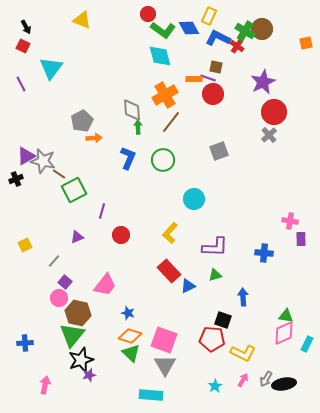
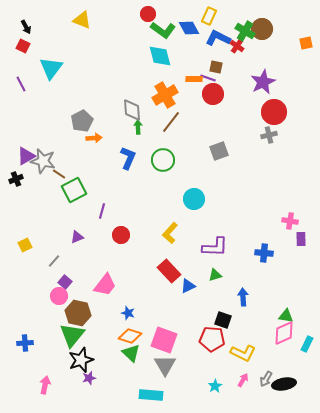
gray cross at (269, 135): rotated 28 degrees clockwise
pink circle at (59, 298): moved 2 px up
purple star at (89, 375): moved 3 px down
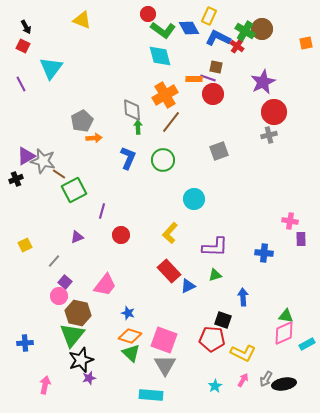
cyan rectangle at (307, 344): rotated 35 degrees clockwise
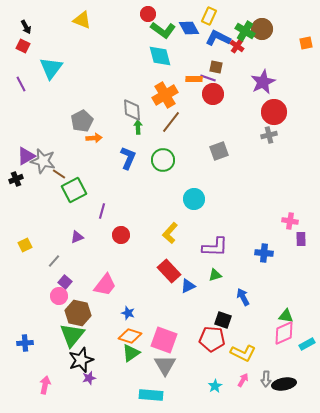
blue arrow at (243, 297): rotated 24 degrees counterclockwise
green triangle at (131, 353): rotated 42 degrees clockwise
gray arrow at (266, 379): rotated 28 degrees counterclockwise
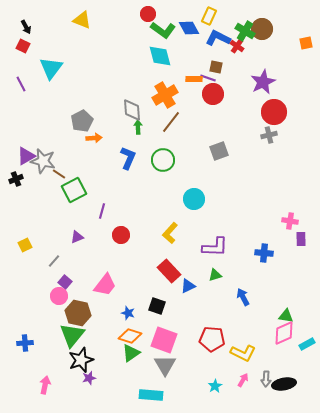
black square at (223, 320): moved 66 px left, 14 px up
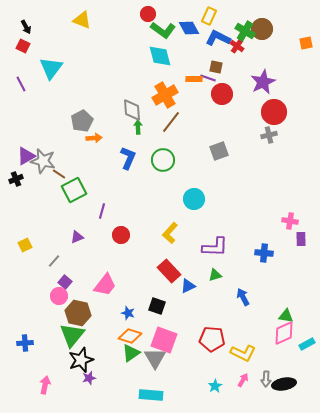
red circle at (213, 94): moved 9 px right
gray triangle at (165, 365): moved 10 px left, 7 px up
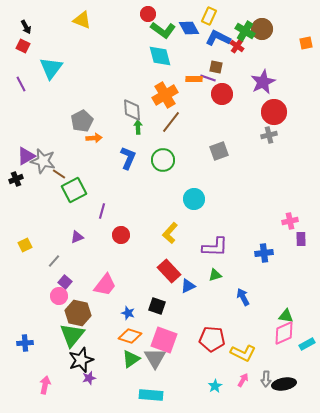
pink cross at (290, 221): rotated 21 degrees counterclockwise
blue cross at (264, 253): rotated 12 degrees counterclockwise
green triangle at (131, 353): moved 6 px down
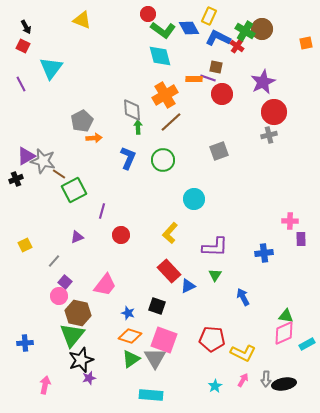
brown line at (171, 122): rotated 10 degrees clockwise
pink cross at (290, 221): rotated 14 degrees clockwise
green triangle at (215, 275): rotated 40 degrees counterclockwise
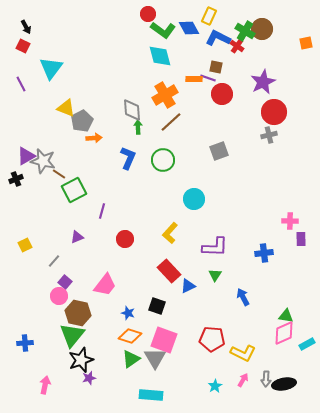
yellow triangle at (82, 20): moved 16 px left, 88 px down
red circle at (121, 235): moved 4 px right, 4 px down
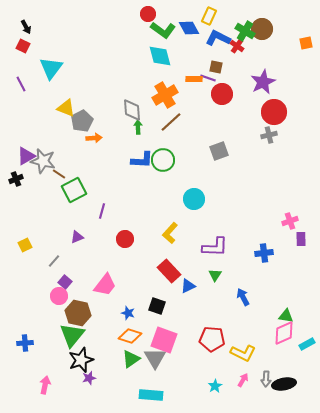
blue L-shape at (128, 158): moved 14 px right, 2 px down; rotated 70 degrees clockwise
pink cross at (290, 221): rotated 21 degrees counterclockwise
